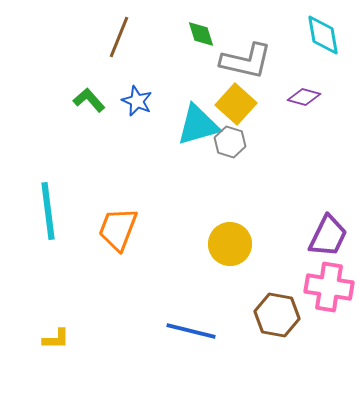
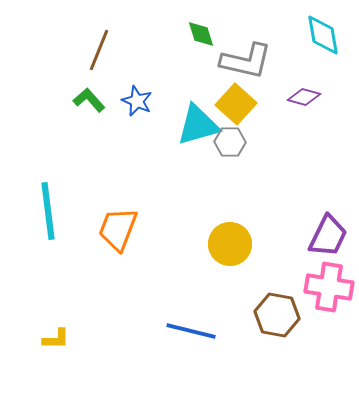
brown line: moved 20 px left, 13 px down
gray hexagon: rotated 16 degrees counterclockwise
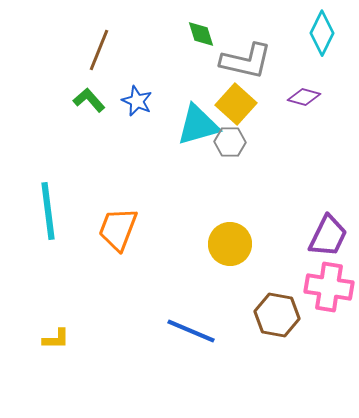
cyan diamond: moved 1 px left, 2 px up; rotated 36 degrees clockwise
blue line: rotated 9 degrees clockwise
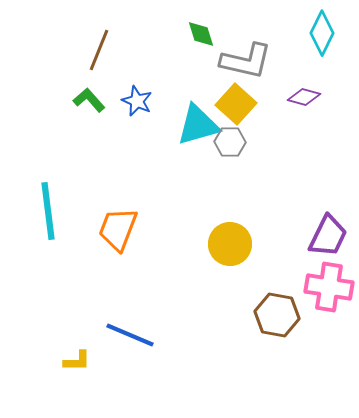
blue line: moved 61 px left, 4 px down
yellow L-shape: moved 21 px right, 22 px down
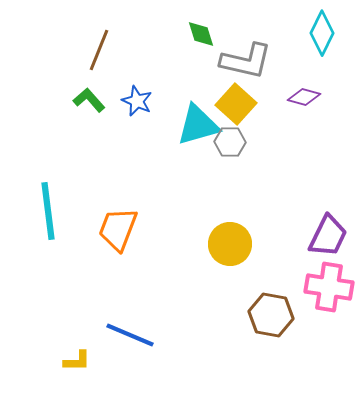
brown hexagon: moved 6 px left
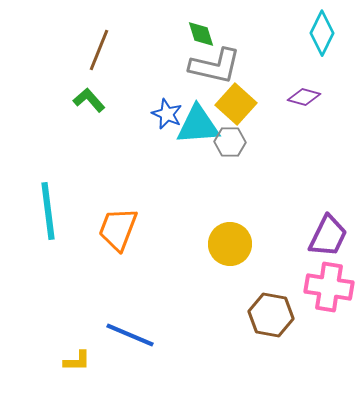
gray L-shape: moved 31 px left, 5 px down
blue star: moved 30 px right, 13 px down
cyan triangle: rotated 12 degrees clockwise
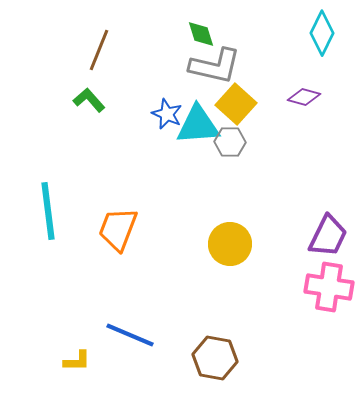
brown hexagon: moved 56 px left, 43 px down
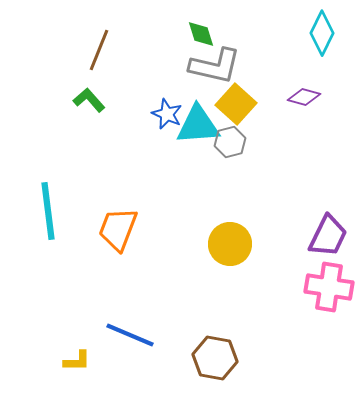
gray hexagon: rotated 16 degrees counterclockwise
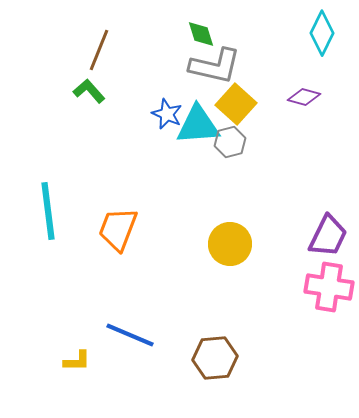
green L-shape: moved 9 px up
brown hexagon: rotated 15 degrees counterclockwise
